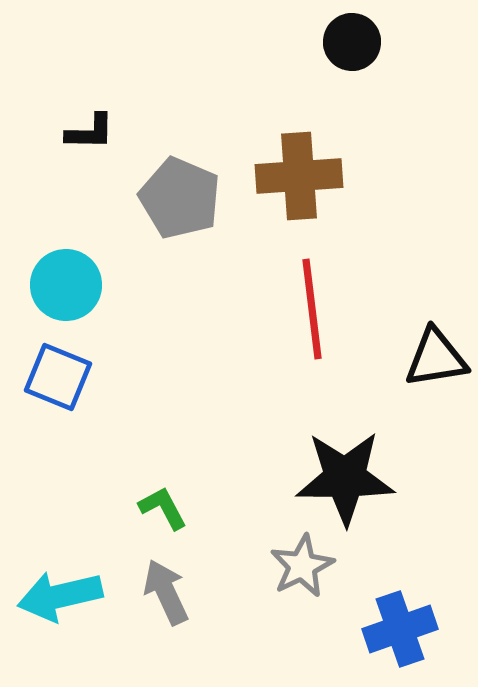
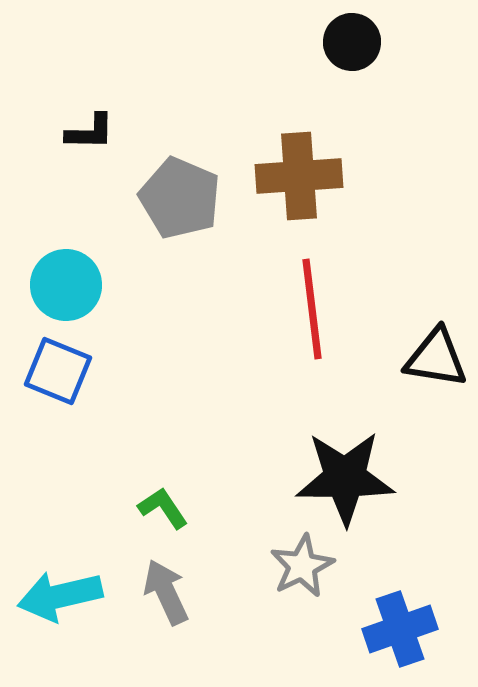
black triangle: rotated 18 degrees clockwise
blue square: moved 6 px up
green L-shape: rotated 6 degrees counterclockwise
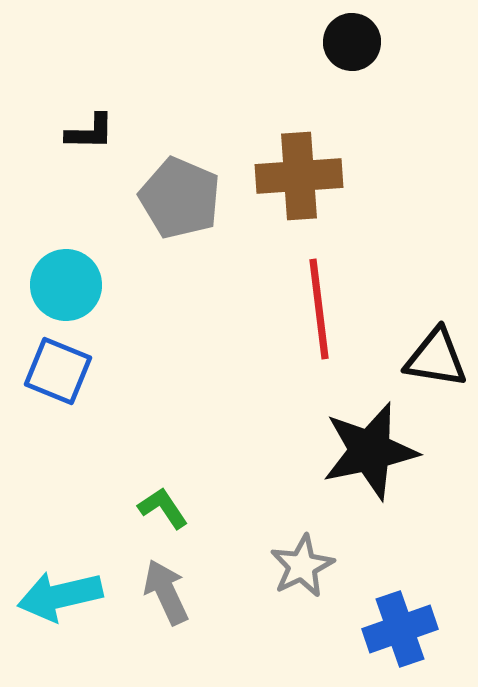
red line: moved 7 px right
black star: moved 25 px right, 27 px up; rotated 12 degrees counterclockwise
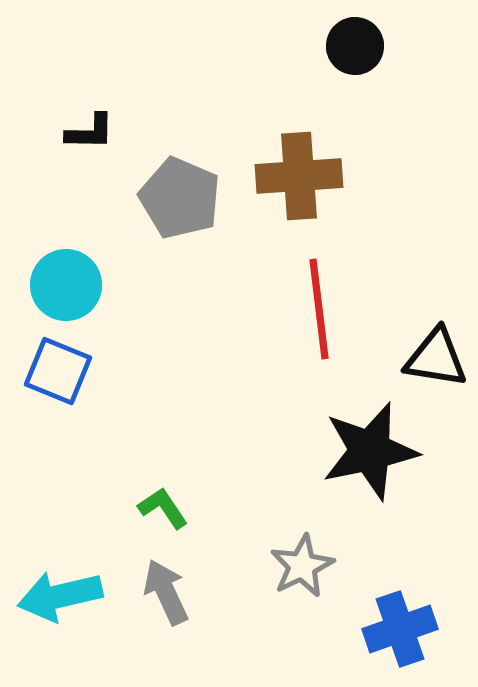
black circle: moved 3 px right, 4 px down
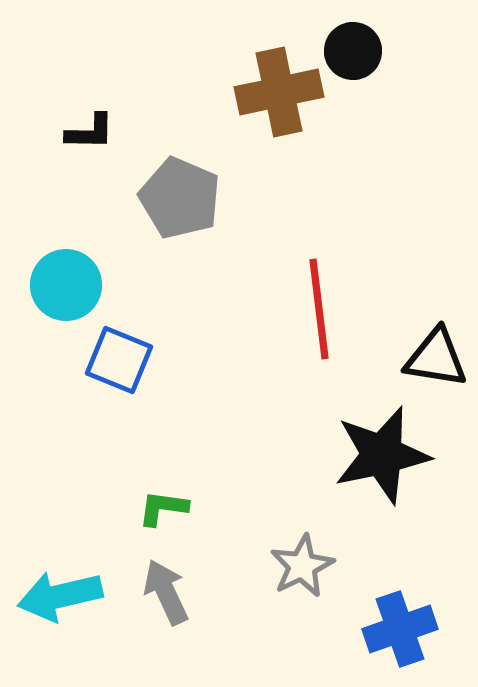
black circle: moved 2 px left, 5 px down
brown cross: moved 20 px left, 84 px up; rotated 8 degrees counterclockwise
blue square: moved 61 px right, 11 px up
black star: moved 12 px right, 4 px down
green L-shape: rotated 48 degrees counterclockwise
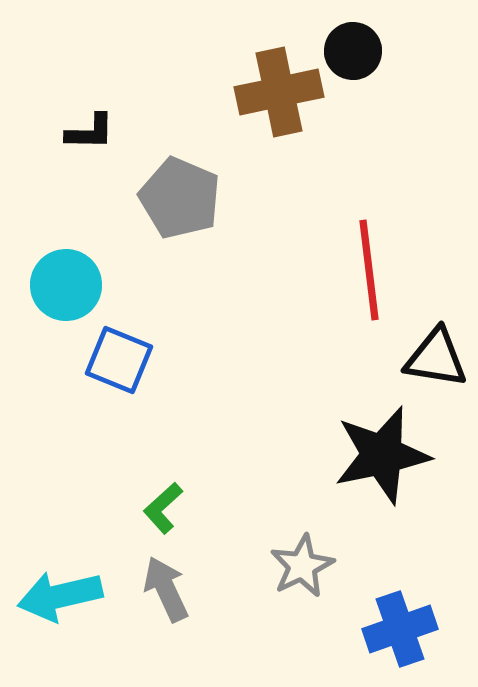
red line: moved 50 px right, 39 px up
green L-shape: rotated 50 degrees counterclockwise
gray arrow: moved 3 px up
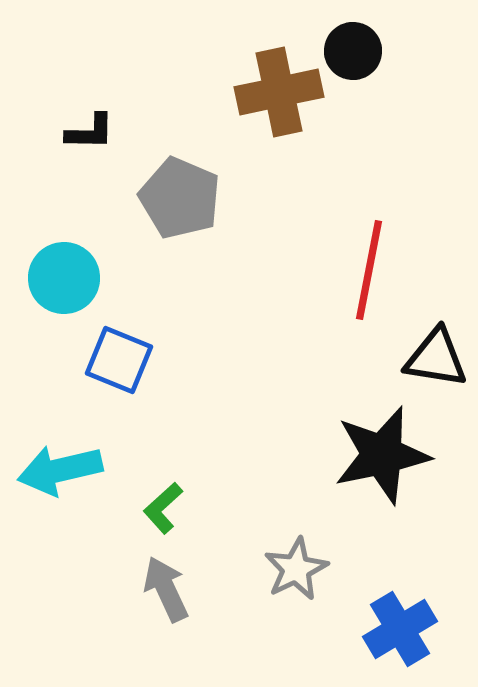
red line: rotated 18 degrees clockwise
cyan circle: moved 2 px left, 7 px up
gray star: moved 6 px left, 3 px down
cyan arrow: moved 126 px up
blue cross: rotated 12 degrees counterclockwise
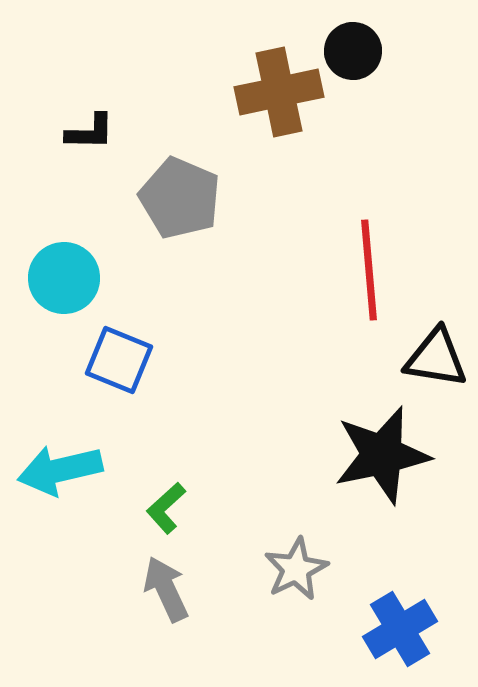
red line: rotated 16 degrees counterclockwise
green L-shape: moved 3 px right
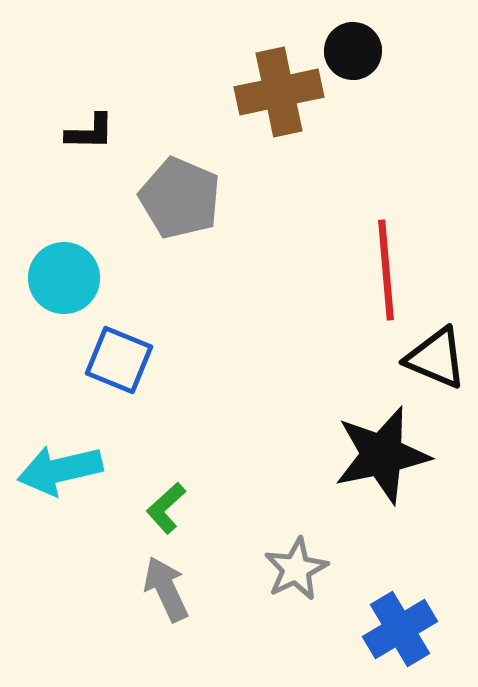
red line: moved 17 px right
black triangle: rotated 14 degrees clockwise
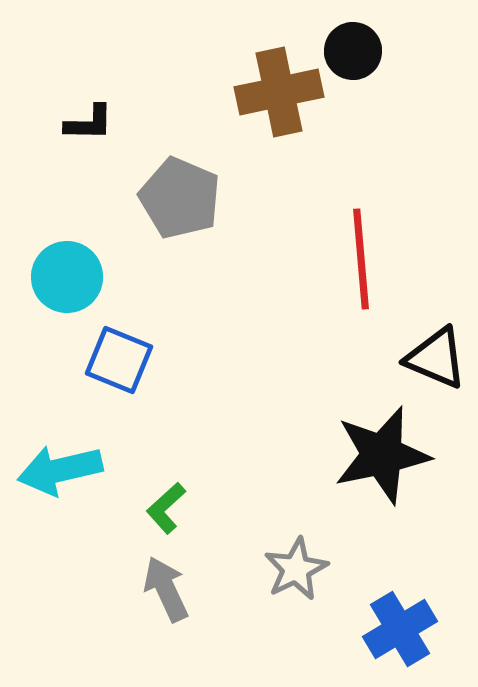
black L-shape: moved 1 px left, 9 px up
red line: moved 25 px left, 11 px up
cyan circle: moved 3 px right, 1 px up
